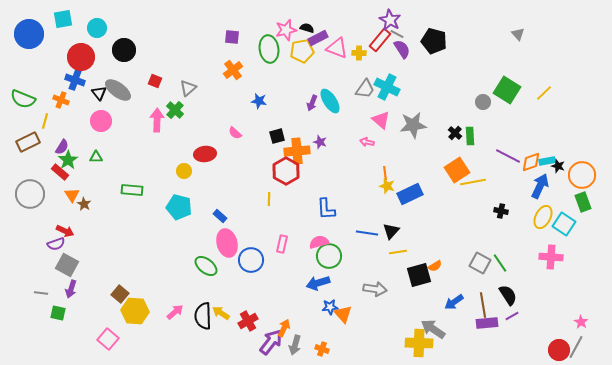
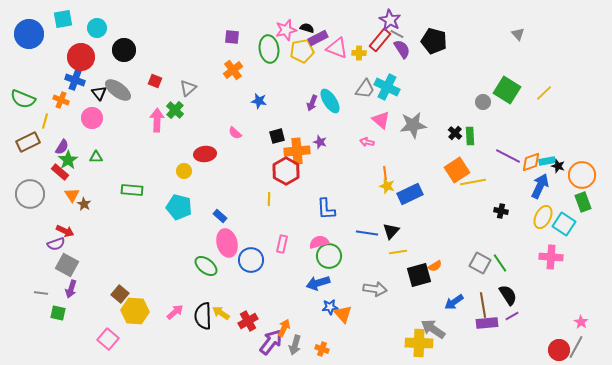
pink circle at (101, 121): moved 9 px left, 3 px up
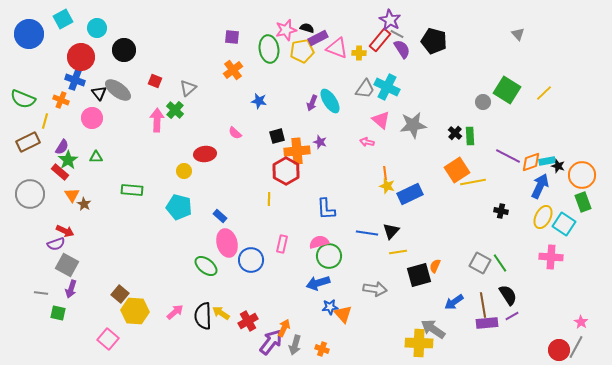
cyan square at (63, 19): rotated 18 degrees counterclockwise
orange semicircle at (435, 266): rotated 144 degrees clockwise
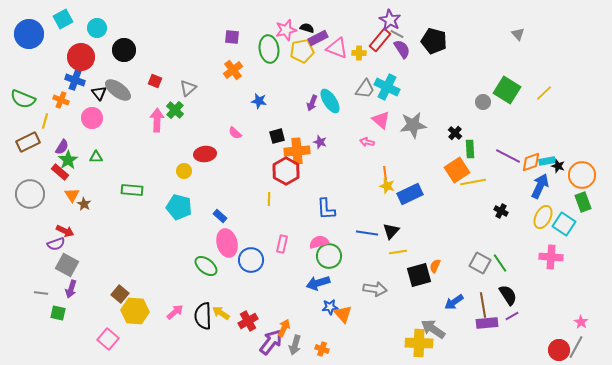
green rectangle at (470, 136): moved 13 px down
black cross at (501, 211): rotated 16 degrees clockwise
